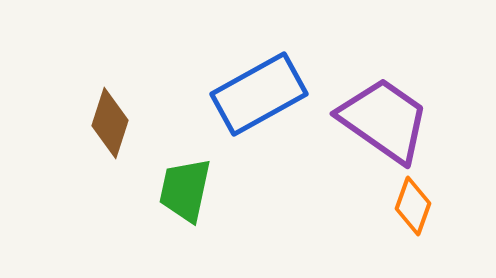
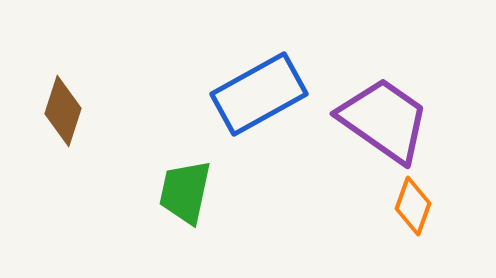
brown diamond: moved 47 px left, 12 px up
green trapezoid: moved 2 px down
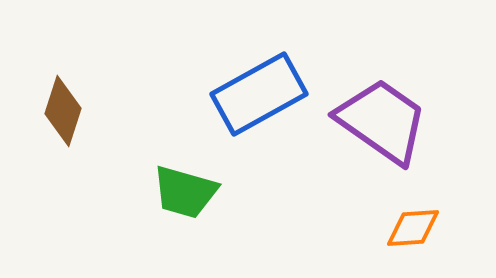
purple trapezoid: moved 2 px left, 1 px down
green trapezoid: rotated 86 degrees counterclockwise
orange diamond: moved 22 px down; rotated 66 degrees clockwise
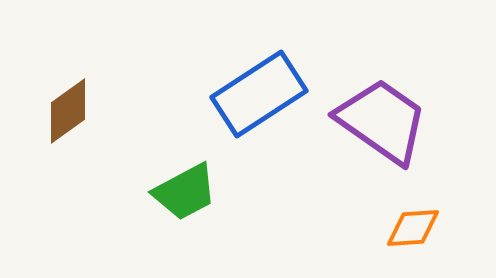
blue rectangle: rotated 4 degrees counterclockwise
brown diamond: moved 5 px right; rotated 36 degrees clockwise
green trapezoid: rotated 44 degrees counterclockwise
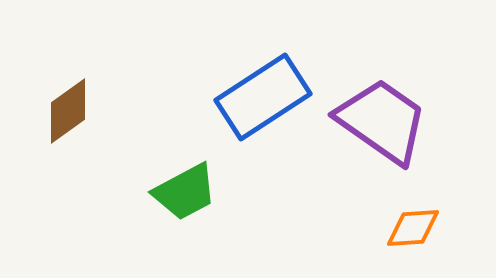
blue rectangle: moved 4 px right, 3 px down
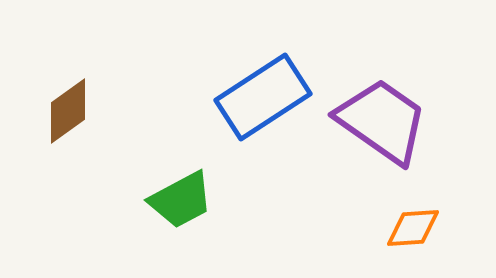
green trapezoid: moved 4 px left, 8 px down
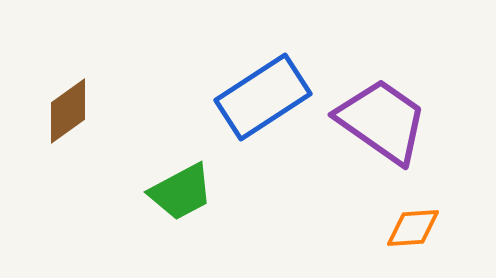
green trapezoid: moved 8 px up
